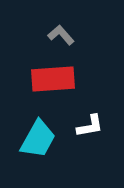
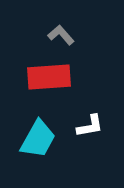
red rectangle: moved 4 px left, 2 px up
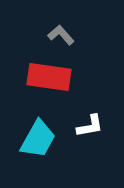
red rectangle: rotated 12 degrees clockwise
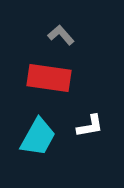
red rectangle: moved 1 px down
cyan trapezoid: moved 2 px up
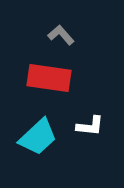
white L-shape: rotated 16 degrees clockwise
cyan trapezoid: rotated 18 degrees clockwise
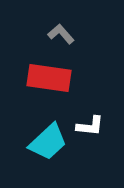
gray L-shape: moved 1 px up
cyan trapezoid: moved 10 px right, 5 px down
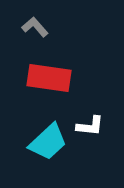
gray L-shape: moved 26 px left, 7 px up
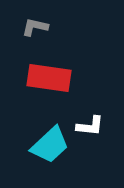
gray L-shape: rotated 36 degrees counterclockwise
cyan trapezoid: moved 2 px right, 3 px down
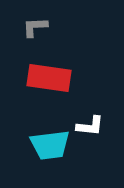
gray L-shape: rotated 16 degrees counterclockwise
cyan trapezoid: rotated 36 degrees clockwise
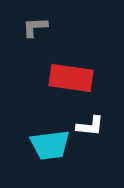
red rectangle: moved 22 px right
